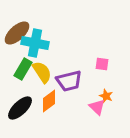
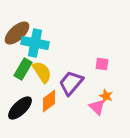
purple trapezoid: moved 2 px right, 2 px down; rotated 144 degrees clockwise
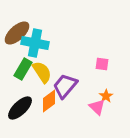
purple trapezoid: moved 6 px left, 3 px down
orange star: rotated 16 degrees clockwise
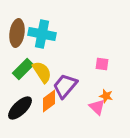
brown ellipse: rotated 40 degrees counterclockwise
cyan cross: moved 7 px right, 9 px up
green rectangle: rotated 15 degrees clockwise
orange star: rotated 24 degrees counterclockwise
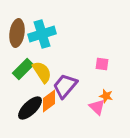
cyan cross: rotated 28 degrees counterclockwise
black ellipse: moved 10 px right
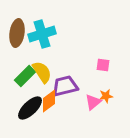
pink square: moved 1 px right, 1 px down
green rectangle: moved 2 px right, 7 px down
purple trapezoid: rotated 36 degrees clockwise
orange star: rotated 24 degrees counterclockwise
pink triangle: moved 4 px left, 5 px up; rotated 36 degrees clockwise
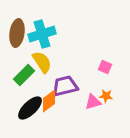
pink square: moved 2 px right, 2 px down; rotated 16 degrees clockwise
yellow semicircle: moved 10 px up
green rectangle: moved 1 px left, 1 px up
orange star: rotated 16 degrees clockwise
pink triangle: rotated 24 degrees clockwise
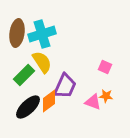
purple trapezoid: rotated 128 degrees clockwise
pink triangle: rotated 36 degrees clockwise
black ellipse: moved 2 px left, 1 px up
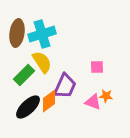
pink square: moved 8 px left; rotated 24 degrees counterclockwise
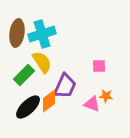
pink square: moved 2 px right, 1 px up
pink triangle: moved 1 px left, 2 px down
